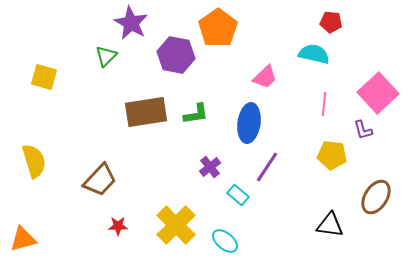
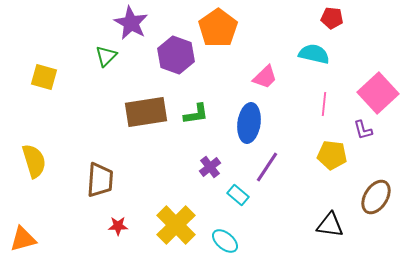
red pentagon: moved 1 px right, 4 px up
purple hexagon: rotated 9 degrees clockwise
brown trapezoid: rotated 39 degrees counterclockwise
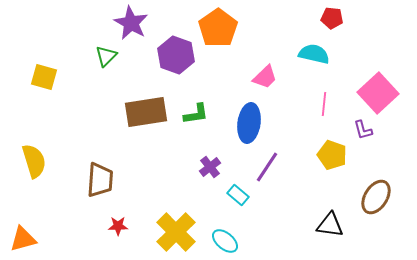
yellow pentagon: rotated 12 degrees clockwise
yellow cross: moved 7 px down
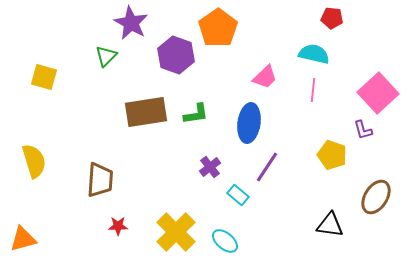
pink line: moved 11 px left, 14 px up
